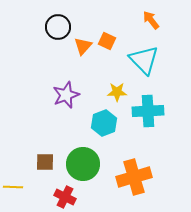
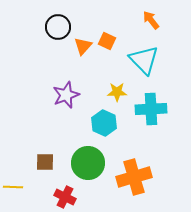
cyan cross: moved 3 px right, 2 px up
cyan hexagon: rotated 15 degrees counterclockwise
green circle: moved 5 px right, 1 px up
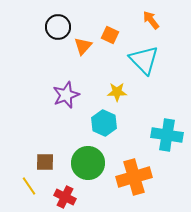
orange square: moved 3 px right, 6 px up
cyan cross: moved 16 px right, 26 px down; rotated 12 degrees clockwise
yellow line: moved 16 px right, 1 px up; rotated 54 degrees clockwise
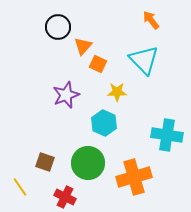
orange square: moved 12 px left, 29 px down
brown square: rotated 18 degrees clockwise
yellow line: moved 9 px left, 1 px down
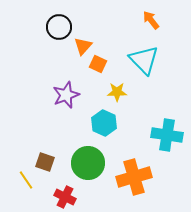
black circle: moved 1 px right
yellow line: moved 6 px right, 7 px up
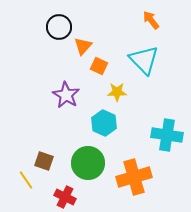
orange square: moved 1 px right, 2 px down
purple star: rotated 20 degrees counterclockwise
brown square: moved 1 px left, 1 px up
